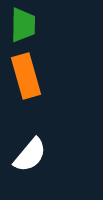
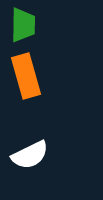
white semicircle: rotated 24 degrees clockwise
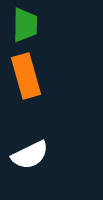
green trapezoid: moved 2 px right
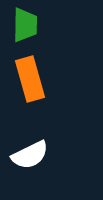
orange rectangle: moved 4 px right, 3 px down
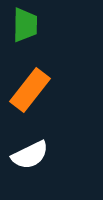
orange rectangle: moved 11 px down; rotated 54 degrees clockwise
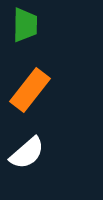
white semicircle: moved 3 px left, 2 px up; rotated 15 degrees counterclockwise
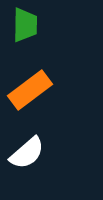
orange rectangle: rotated 15 degrees clockwise
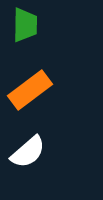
white semicircle: moved 1 px right, 1 px up
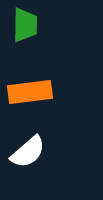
orange rectangle: moved 2 px down; rotated 30 degrees clockwise
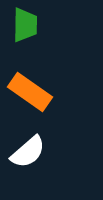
orange rectangle: rotated 42 degrees clockwise
